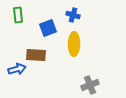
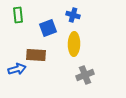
gray cross: moved 5 px left, 10 px up
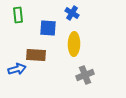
blue cross: moved 1 px left, 2 px up; rotated 16 degrees clockwise
blue square: rotated 24 degrees clockwise
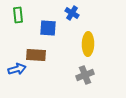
yellow ellipse: moved 14 px right
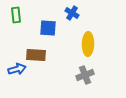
green rectangle: moved 2 px left
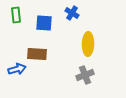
blue square: moved 4 px left, 5 px up
brown rectangle: moved 1 px right, 1 px up
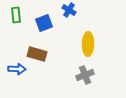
blue cross: moved 3 px left, 3 px up
blue square: rotated 24 degrees counterclockwise
brown rectangle: rotated 12 degrees clockwise
blue arrow: rotated 18 degrees clockwise
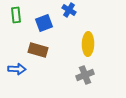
brown rectangle: moved 1 px right, 4 px up
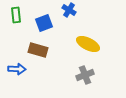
yellow ellipse: rotated 65 degrees counterclockwise
